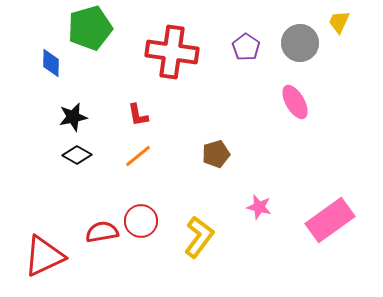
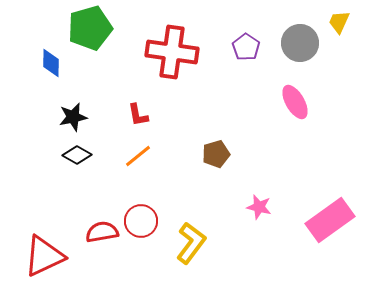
yellow L-shape: moved 8 px left, 6 px down
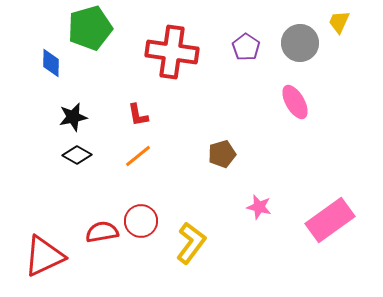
brown pentagon: moved 6 px right
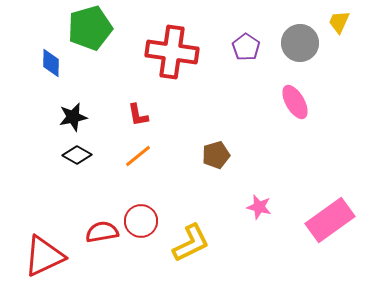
brown pentagon: moved 6 px left, 1 px down
yellow L-shape: rotated 27 degrees clockwise
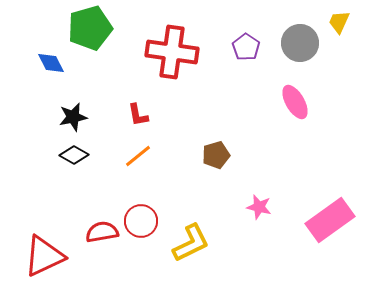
blue diamond: rotated 28 degrees counterclockwise
black diamond: moved 3 px left
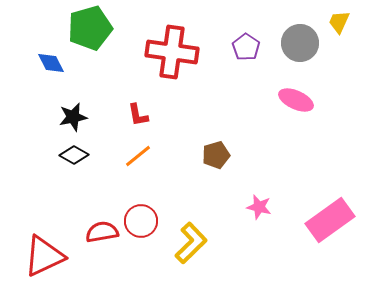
pink ellipse: moved 1 px right, 2 px up; rotated 36 degrees counterclockwise
yellow L-shape: rotated 18 degrees counterclockwise
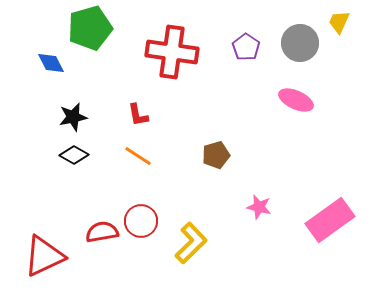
orange line: rotated 72 degrees clockwise
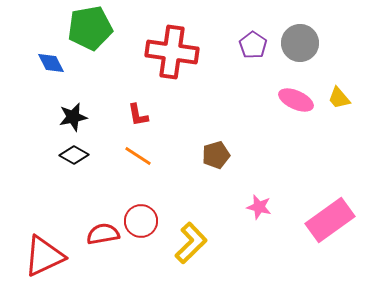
yellow trapezoid: moved 76 px down; rotated 65 degrees counterclockwise
green pentagon: rotated 6 degrees clockwise
purple pentagon: moved 7 px right, 2 px up
red semicircle: moved 1 px right, 2 px down
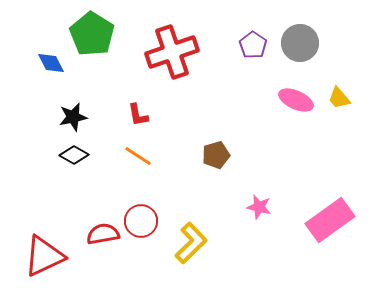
green pentagon: moved 2 px right, 6 px down; rotated 30 degrees counterclockwise
red cross: rotated 27 degrees counterclockwise
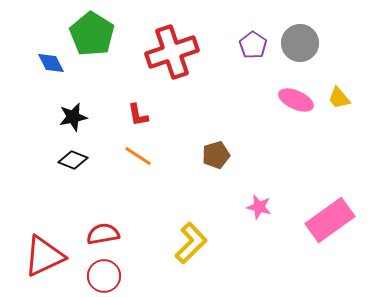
black diamond: moved 1 px left, 5 px down; rotated 8 degrees counterclockwise
red circle: moved 37 px left, 55 px down
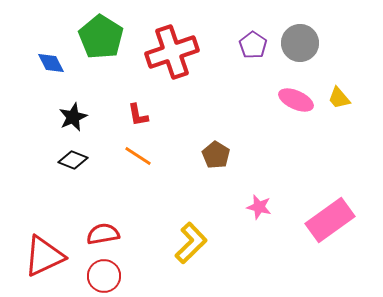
green pentagon: moved 9 px right, 3 px down
black star: rotated 12 degrees counterclockwise
brown pentagon: rotated 24 degrees counterclockwise
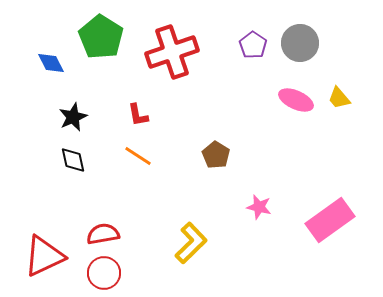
black diamond: rotated 56 degrees clockwise
red circle: moved 3 px up
